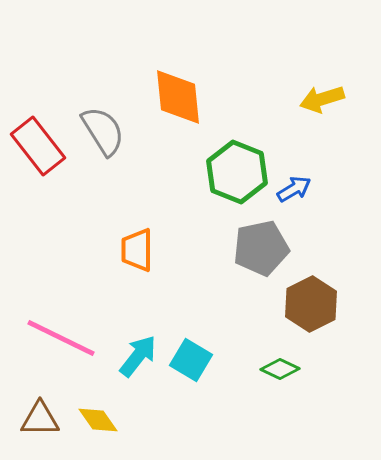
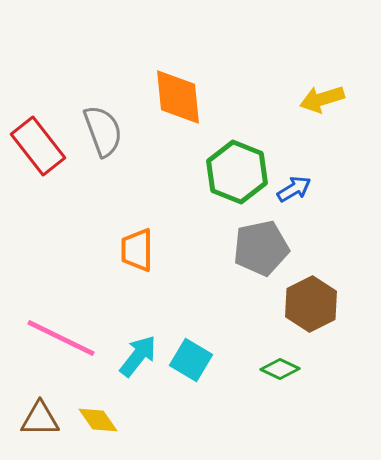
gray semicircle: rotated 12 degrees clockwise
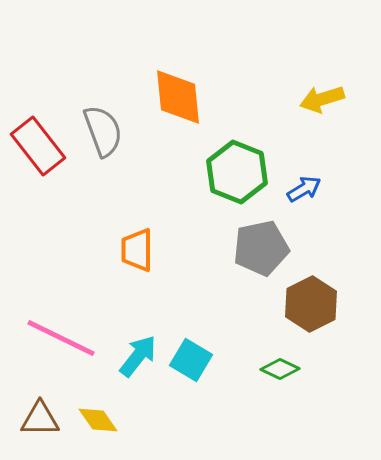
blue arrow: moved 10 px right
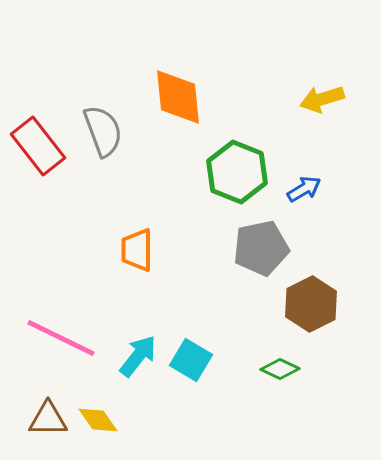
brown triangle: moved 8 px right
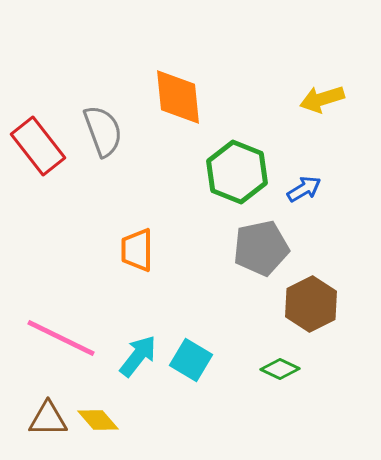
yellow diamond: rotated 6 degrees counterclockwise
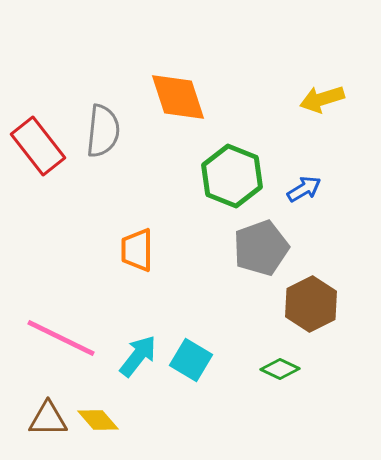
orange diamond: rotated 12 degrees counterclockwise
gray semicircle: rotated 26 degrees clockwise
green hexagon: moved 5 px left, 4 px down
gray pentagon: rotated 8 degrees counterclockwise
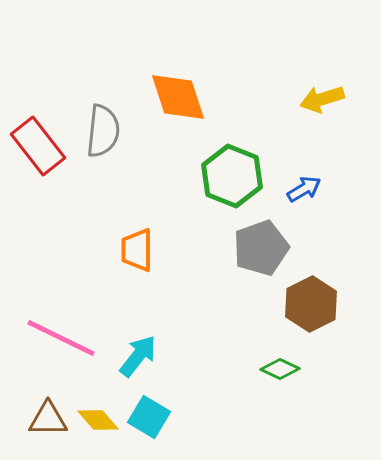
cyan square: moved 42 px left, 57 px down
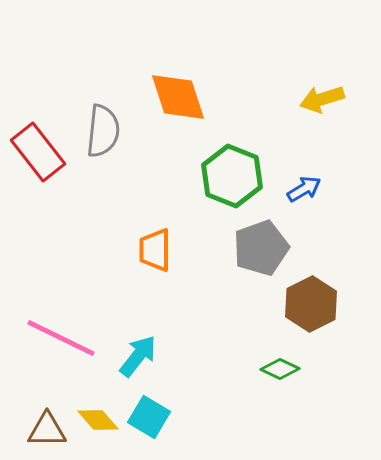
red rectangle: moved 6 px down
orange trapezoid: moved 18 px right
brown triangle: moved 1 px left, 11 px down
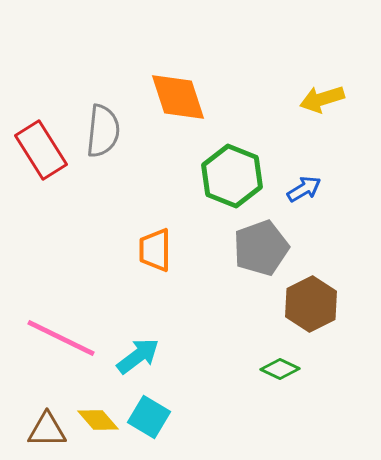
red rectangle: moved 3 px right, 2 px up; rotated 6 degrees clockwise
cyan arrow: rotated 15 degrees clockwise
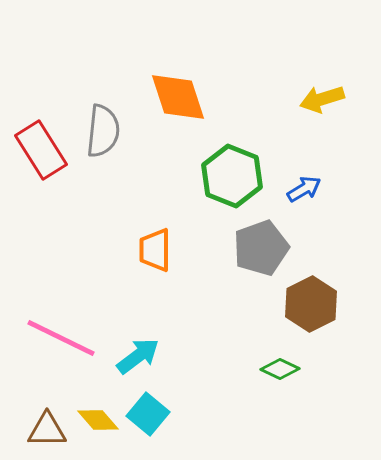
cyan square: moved 1 px left, 3 px up; rotated 9 degrees clockwise
